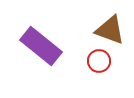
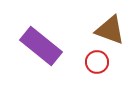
red circle: moved 2 px left, 1 px down
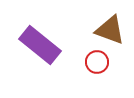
purple rectangle: moved 1 px left, 1 px up
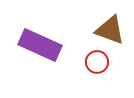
purple rectangle: rotated 15 degrees counterclockwise
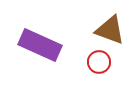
red circle: moved 2 px right
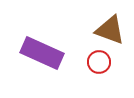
purple rectangle: moved 2 px right, 8 px down
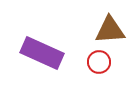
brown triangle: rotated 24 degrees counterclockwise
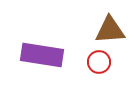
purple rectangle: moved 2 px down; rotated 15 degrees counterclockwise
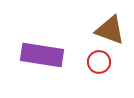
brown triangle: rotated 24 degrees clockwise
